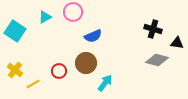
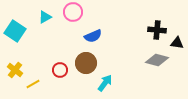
black cross: moved 4 px right, 1 px down; rotated 12 degrees counterclockwise
red circle: moved 1 px right, 1 px up
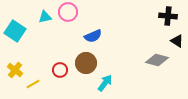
pink circle: moved 5 px left
cyan triangle: rotated 16 degrees clockwise
black cross: moved 11 px right, 14 px up
black triangle: moved 2 px up; rotated 24 degrees clockwise
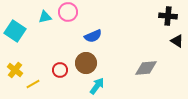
gray diamond: moved 11 px left, 8 px down; rotated 20 degrees counterclockwise
cyan arrow: moved 8 px left, 3 px down
